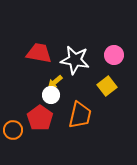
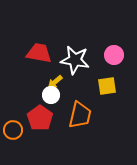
yellow square: rotated 30 degrees clockwise
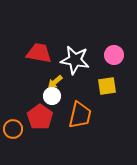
white circle: moved 1 px right, 1 px down
red pentagon: moved 1 px up
orange circle: moved 1 px up
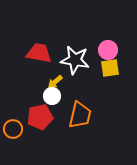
pink circle: moved 6 px left, 5 px up
yellow square: moved 3 px right, 18 px up
red pentagon: rotated 25 degrees clockwise
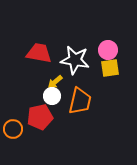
orange trapezoid: moved 14 px up
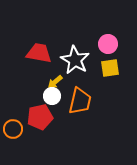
pink circle: moved 6 px up
white star: rotated 20 degrees clockwise
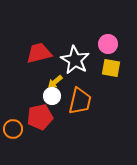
red trapezoid: rotated 24 degrees counterclockwise
yellow square: moved 1 px right; rotated 18 degrees clockwise
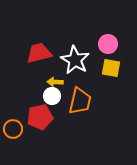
yellow arrow: rotated 42 degrees clockwise
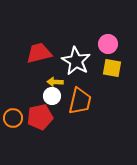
white star: moved 1 px right, 1 px down
yellow square: moved 1 px right
orange circle: moved 11 px up
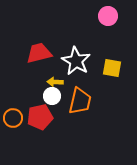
pink circle: moved 28 px up
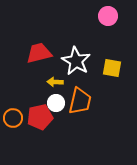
white circle: moved 4 px right, 7 px down
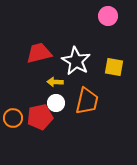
yellow square: moved 2 px right, 1 px up
orange trapezoid: moved 7 px right
